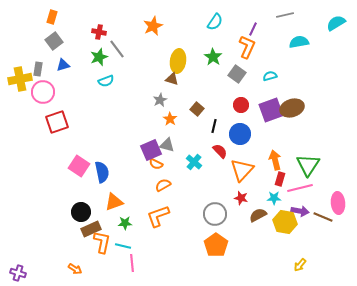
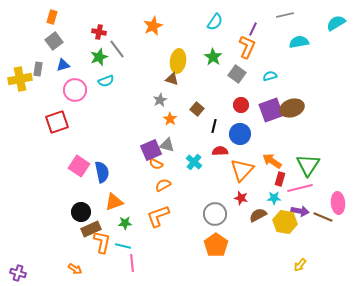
pink circle at (43, 92): moved 32 px right, 2 px up
red semicircle at (220, 151): rotated 49 degrees counterclockwise
orange arrow at (275, 160): moved 3 px left, 1 px down; rotated 42 degrees counterclockwise
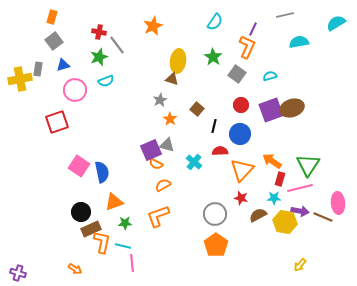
gray line at (117, 49): moved 4 px up
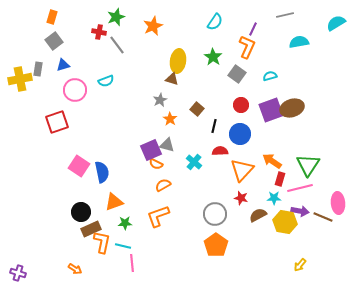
green star at (99, 57): moved 17 px right, 40 px up
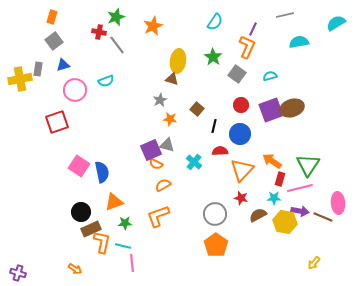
orange star at (170, 119): rotated 24 degrees counterclockwise
yellow arrow at (300, 265): moved 14 px right, 2 px up
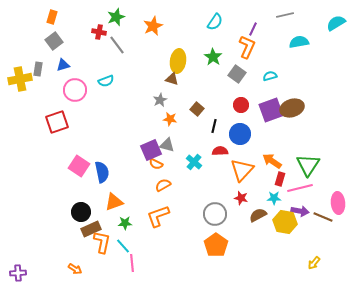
cyan line at (123, 246): rotated 35 degrees clockwise
purple cross at (18, 273): rotated 21 degrees counterclockwise
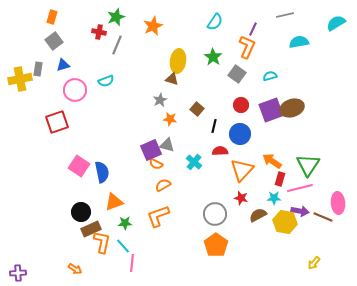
gray line at (117, 45): rotated 60 degrees clockwise
pink line at (132, 263): rotated 12 degrees clockwise
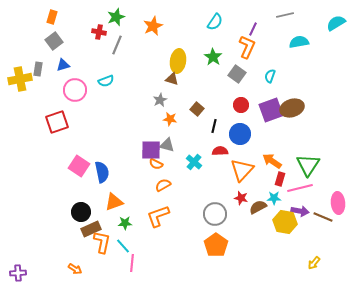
cyan semicircle at (270, 76): rotated 56 degrees counterclockwise
purple square at (151, 150): rotated 25 degrees clockwise
brown semicircle at (258, 215): moved 8 px up
